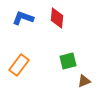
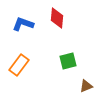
blue L-shape: moved 6 px down
brown triangle: moved 2 px right, 5 px down
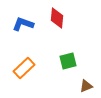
orange rectangle: moved 5 px right, 3 px down; rotated 10 degrees clockwise
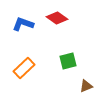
red diamond: rotated 60 degrees counterclockwise
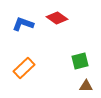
green square: moved 12 px right
brown triangle: rotated 24 degrees clockwise
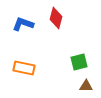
red diamond: moved 1 px left; rotated 70 degrees clockwise
green square: moved 1 px left, 1 px down
orange rectangle: rotated 55 degrees clockwise
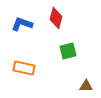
blue L-shape: moved 1 px left
green square: moved 11 px left, 11 px up
